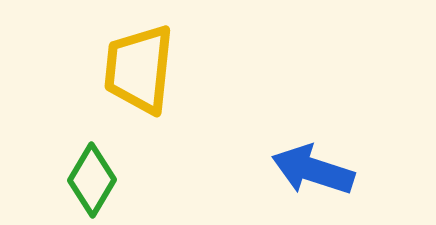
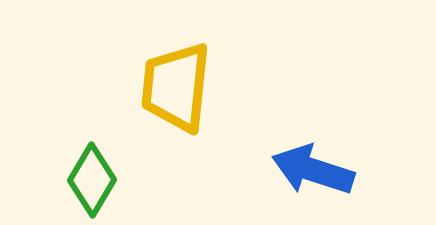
yellow trapezoid: moved 37 px right, 18 px down
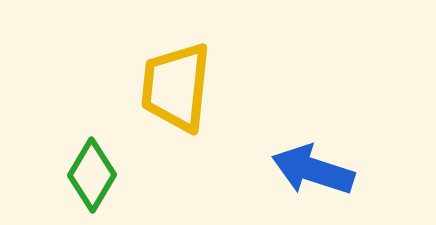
green diamond: moved 5 px up
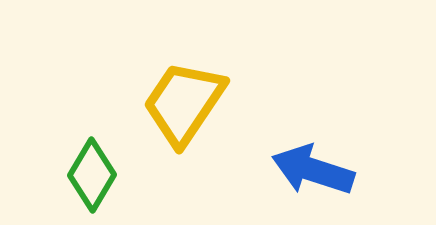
yellow trapezoid: moved 8 px right, 16 px down; rotated 28 degrees clockwise
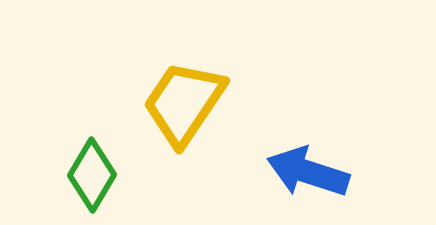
blue arrow: moved 5 px left, 2 px down
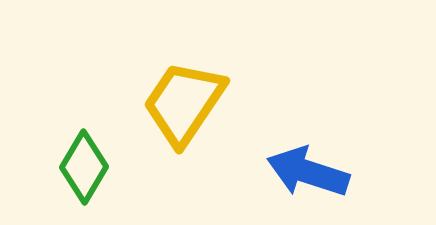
green diamond: moved 8 px left, 8 px up
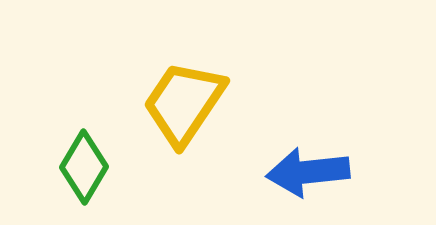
blue arrow: rotated 24 degrees counterclockwise
